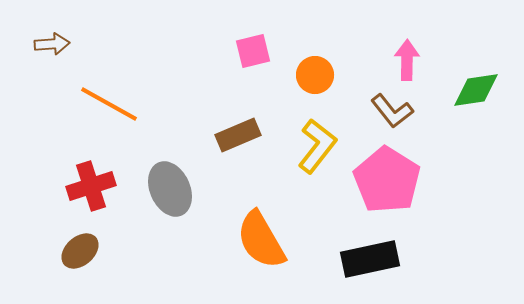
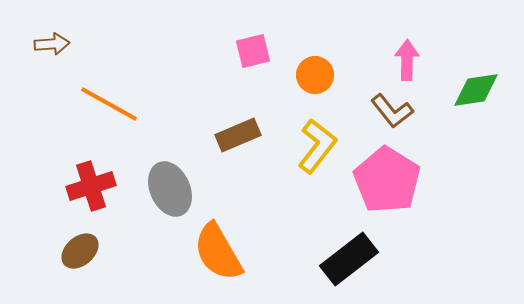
orange semicircle: moved 43 px left, 12 px down
black rectangle: moved 21 px left; rotated 26 degrees counterclockwise
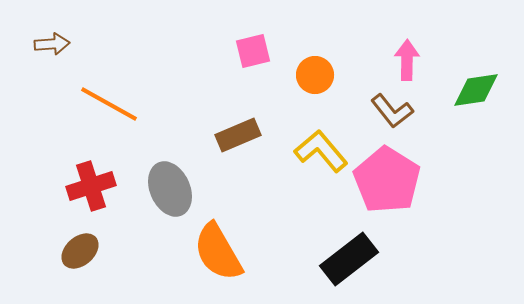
yellow L-shape: moved 4 px right, 5 px down; rotated 78 degrees counterclockwise
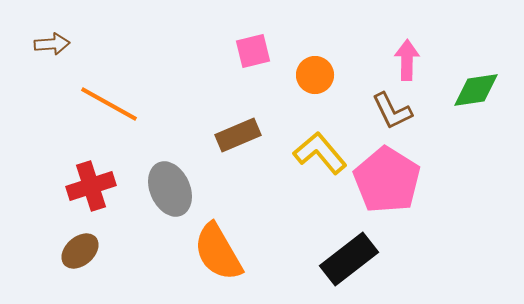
brown L-shape: rotated 12 degrees clockwise
yellow L-shape: moved 1 px left, 2 px down
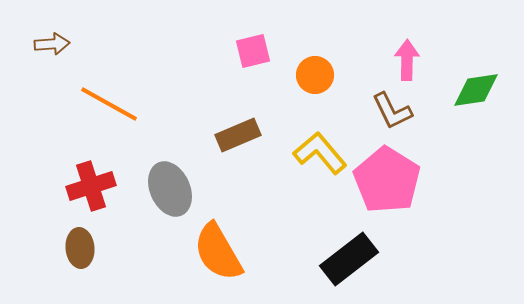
brown ellipse: moved 3 px up; rotated 54 degrees counterclockwise
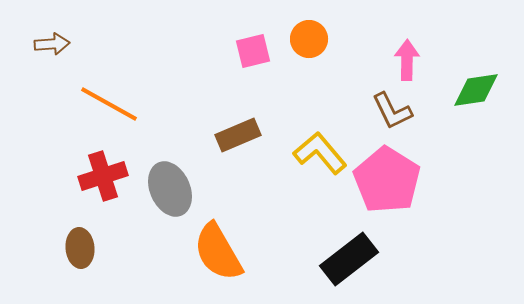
orange circle: moved 6 px left, 36 px up
red cross: moved 12 px right, 10 px up
